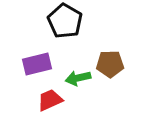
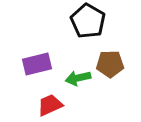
black pentagon: moved 23 px right
red trapezoid: moved 5 px down
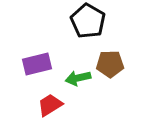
red trapezoid: rotated 8 degrees counterclockwise
